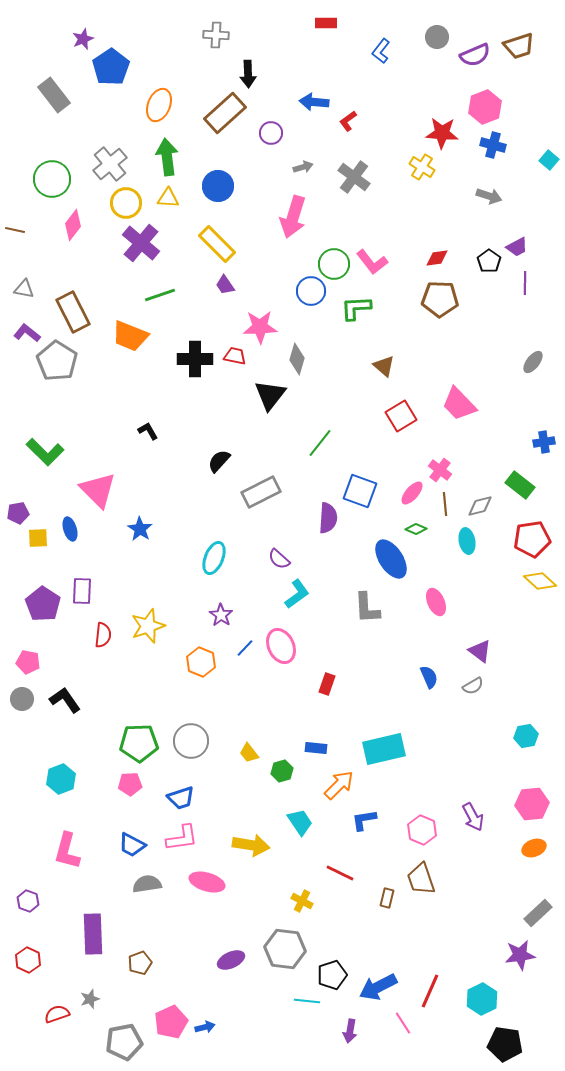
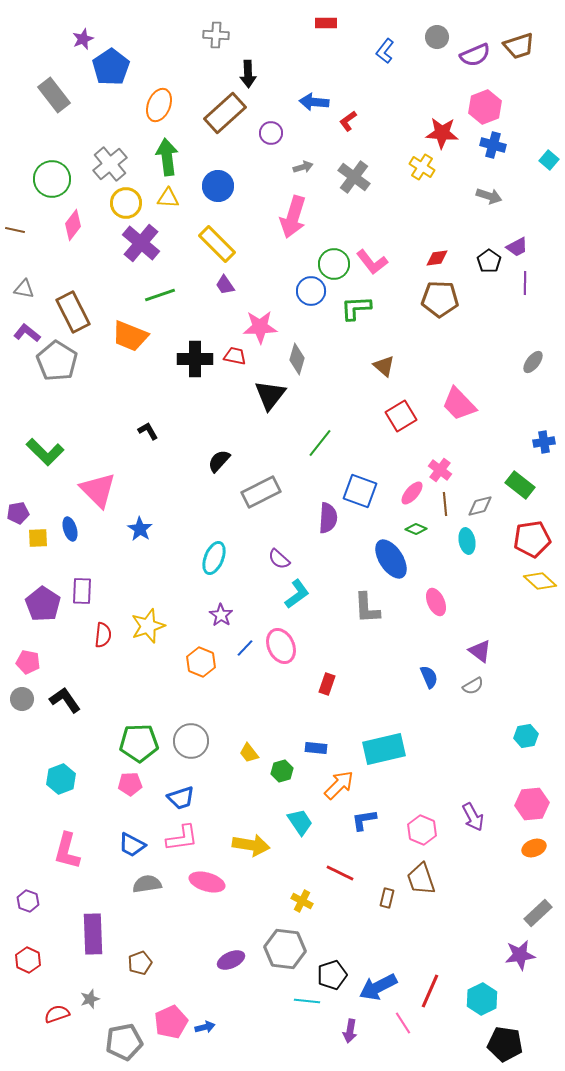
blue L-shape at (381, 51): moved 4 px right
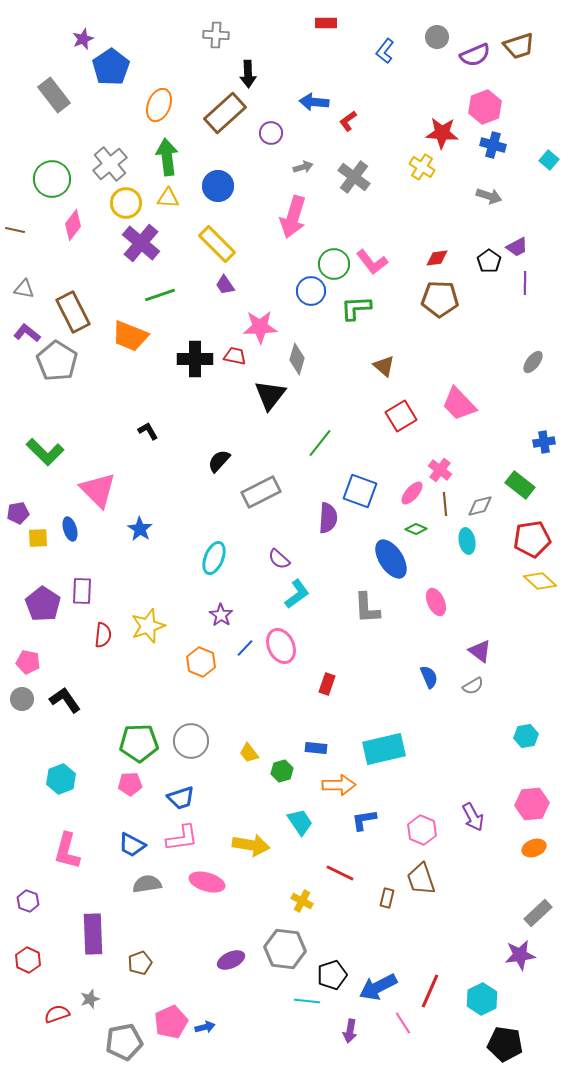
orange arrow at (339, 785): rotated 44 degrees clockwise
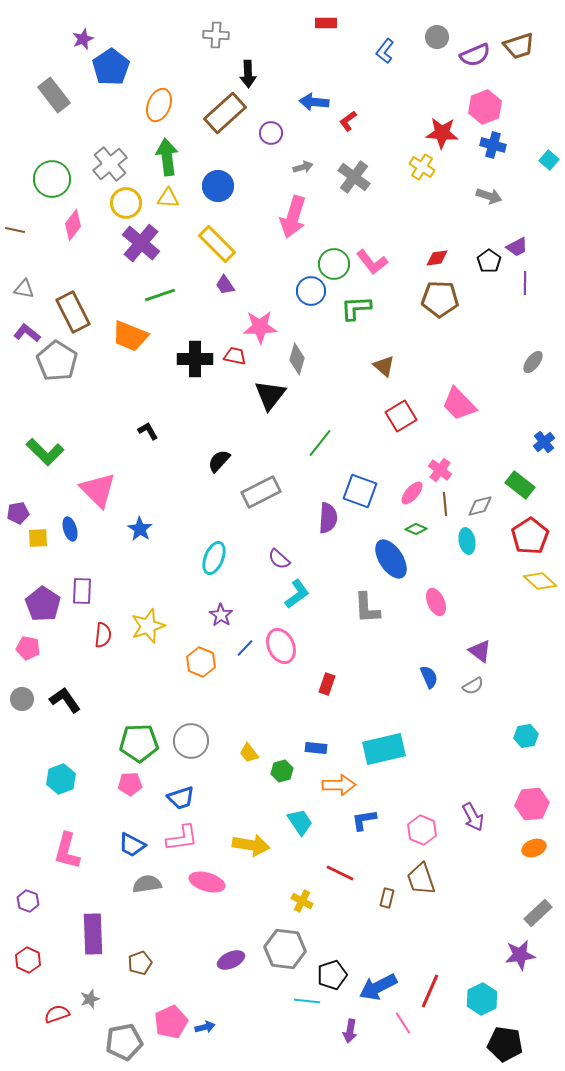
blue cross at (544, 442): rotated 30 degrees counterclockwise
red pentagon at (532, 539): moved 2 px left, 3 px up; rotated 24 degrees counterclockwise
pink pentagon at (28, 662): moved 14 px up
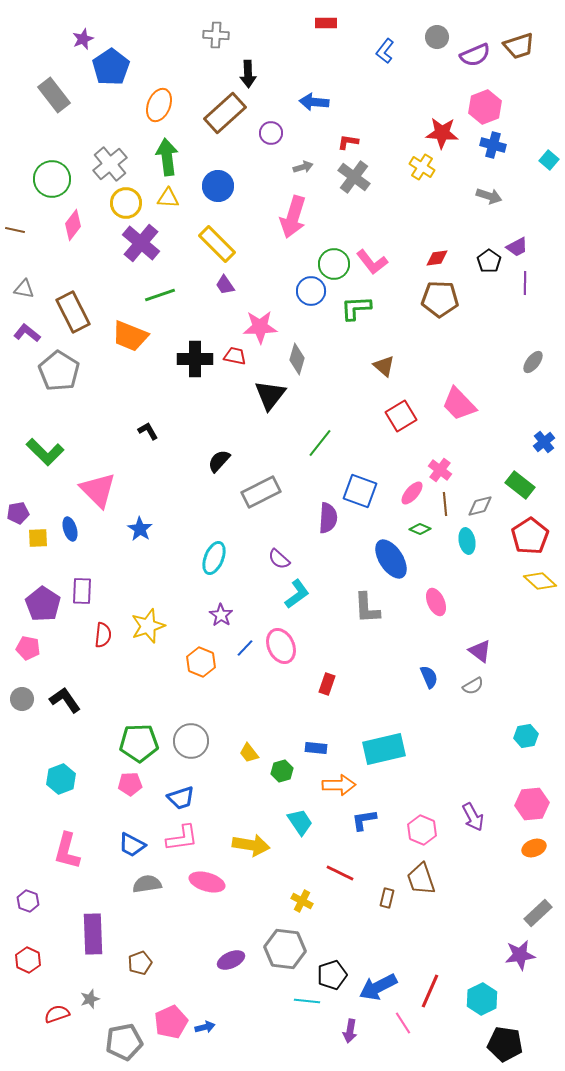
red L-shape at (348, 121): moved 21 px down; rotated 45 degrees clockwise
gray pentagon at (57, 361): moved 2 px right, 10 px down
green diamond at (416, 529): moved 4 px right
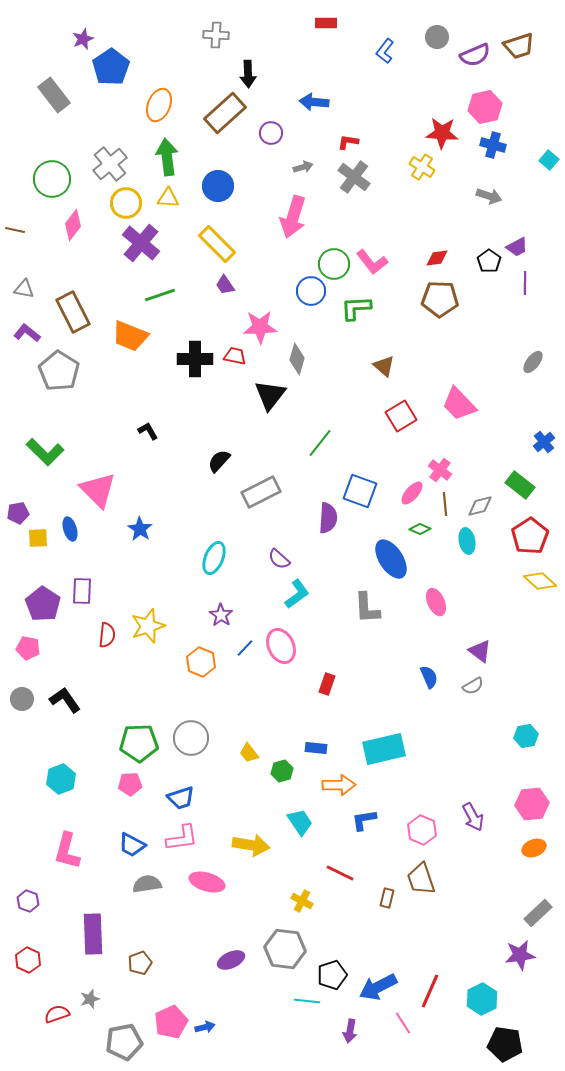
pink hexagon at (485, 107): rotated 8 degrees clockwise
red semicircle at (103, 635): moved 4 px right
gray circle at (191, 741): moved 3 px up
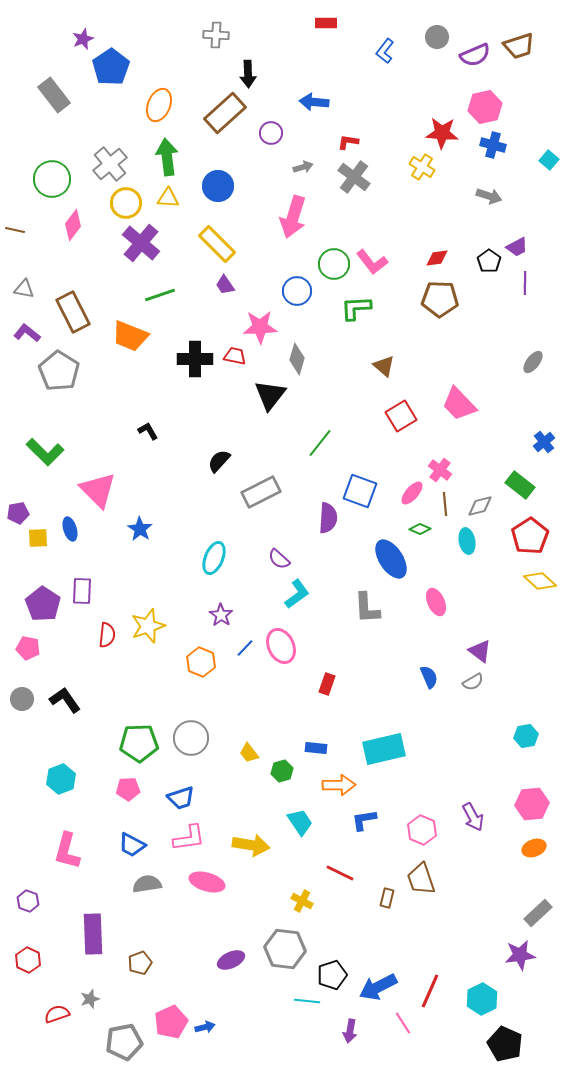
blue circle at (311, 291): moved 14 px left
gray semicircle at (473, 686): moved 4 px up
pink pentagon at (130, 784): moved 2 px left, 5 px down
pink L-shape at (182, 838): moved 7 px right
black pentagon at (505, 1044): rotated 16 degrees clockwise
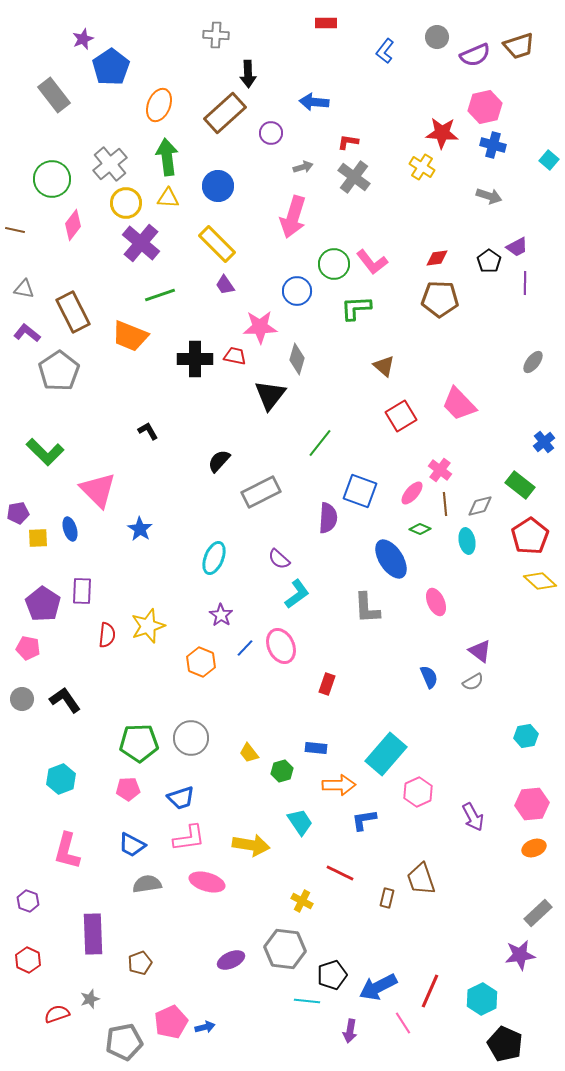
gray pentagon at (59, 371): rotated 6 degrees clockwise
cyan rectangle at (384, 749): moved 2 px right, 5 px down; rotated 36 degrees counterclockwise
pink hexagon at (422, 830): moved 4 px left, 38 px up; rotated 12 degrees clockwise
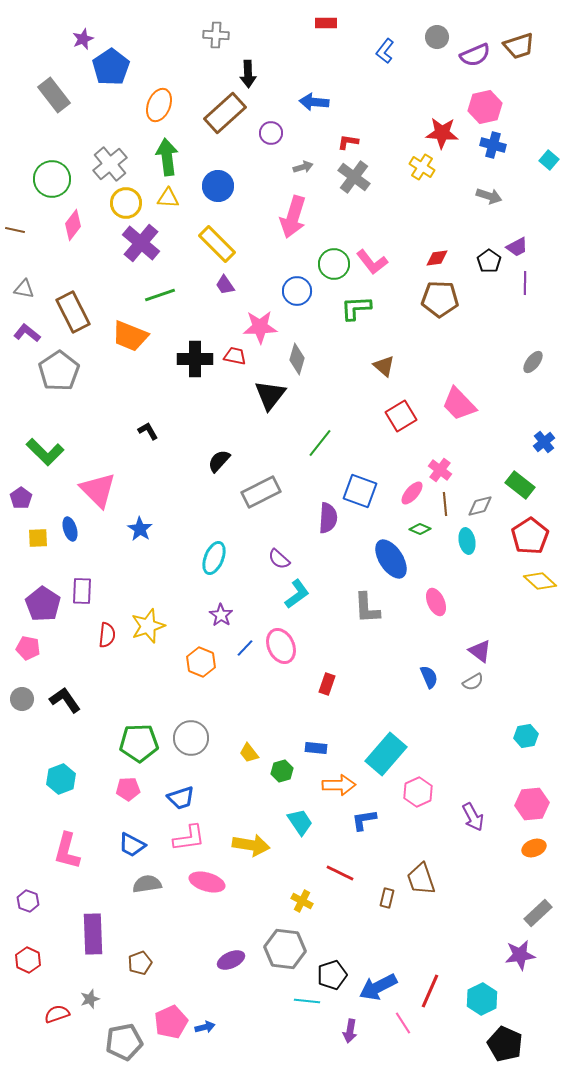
purple pentagon at (18, 513): moved 3 px right, 15 px up; rotated 25 degrees counterclockwise
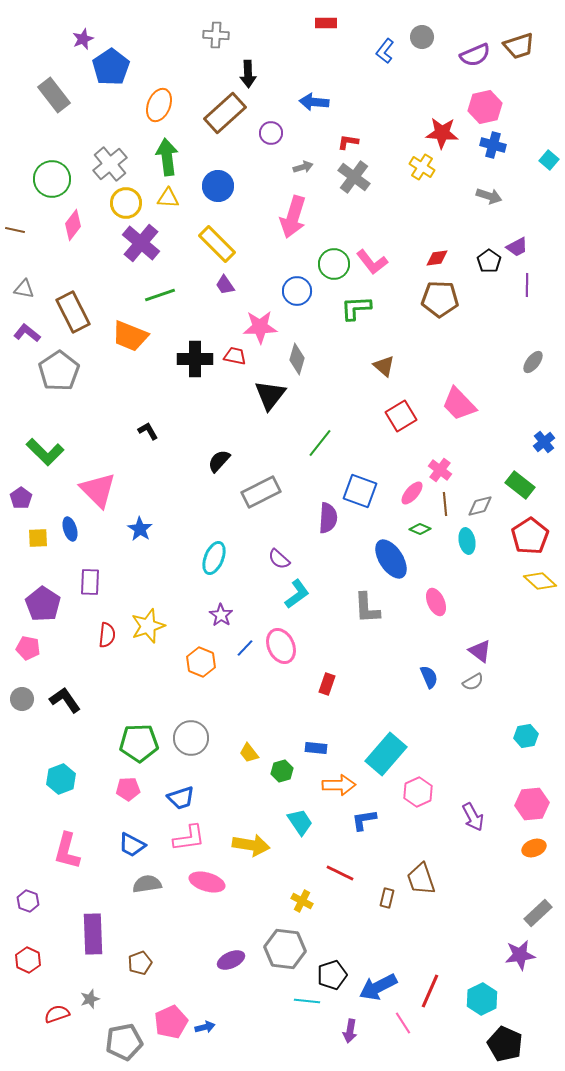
gray circle at (437, 37): moved 15 px left
purple line at (525, 283): moved 2 px right, 2 px down
purple rectangle at (82, 591): moved 8 px right, 9 px up
